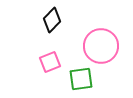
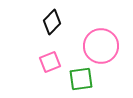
black diamond: moved 2 px down
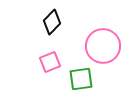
pink circle: moved 2 px right
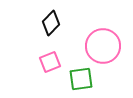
black diamond: moved 1 px left, 1 px down
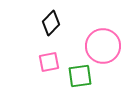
pink square: moved 1 px left; rotated 10 degrees clockwise
green square: moved 1 px left, 3 px up
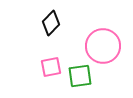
pink square: moved 2 px right, 5 px down
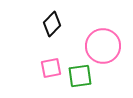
black diamond: moved 1 px right, 1 px down
pink square: moved 1 px down
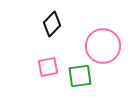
pink square: moved 3 px left, 1 px up
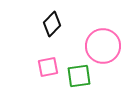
green square: moved 1 px left
